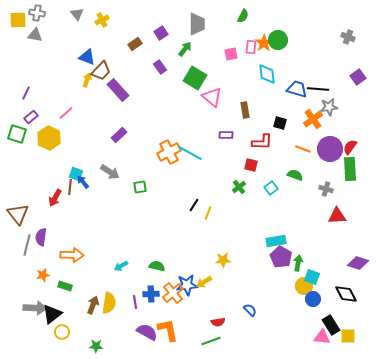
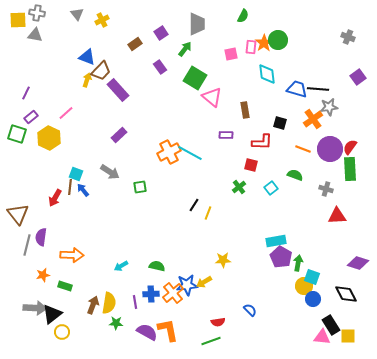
blue arrow at (83, 182): moved 8 px down
green star at (96, 346): moved 20 px right, 23 px up
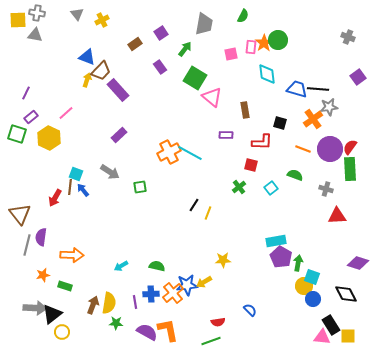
gray trapezoid at (197, 24): moved 7 px right; rotated 10 degrees clockwise
brown triangle at (18, 214): moved 2 px right
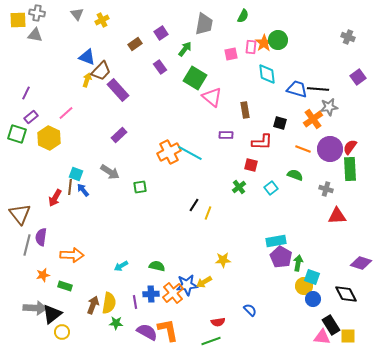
purple diamond at (358, 263): moved 3 px right
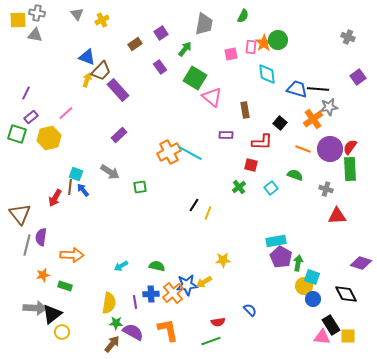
black square at (280, 123): rotated 24 degrees clockwise
yellow hexagon at (49, 138): rotated 20 degrees clockwise
brown arrow at (93, 305): moved 19 px right, 39 px down; rotated 18 degrees clockwise
purple semicircle at (147, 332): moved 14 px left
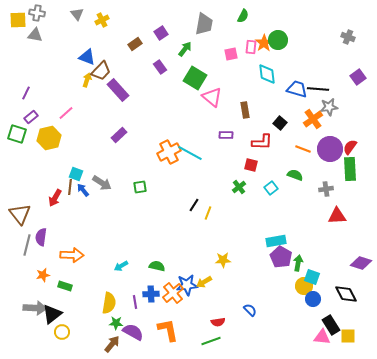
gray arrow at (110, 172): moved 8 px left, 11 px down
gray cross at (326, 189): rotated 24 degrees counterclockwise
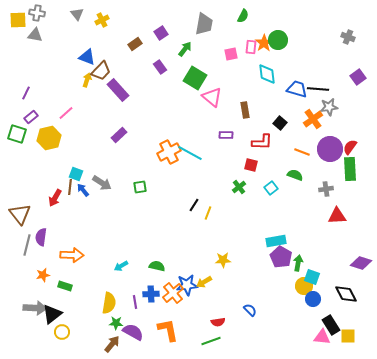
orange line at (303, 149): moved 1 px left, 3 px down
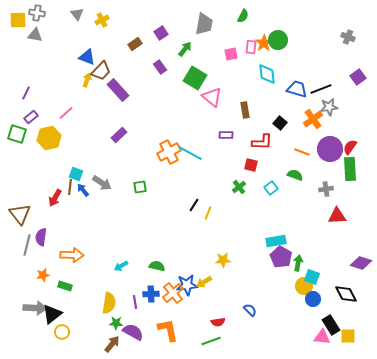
black line at (318, 89): moved 3 px right; rotated 25 degrees counterclockwise
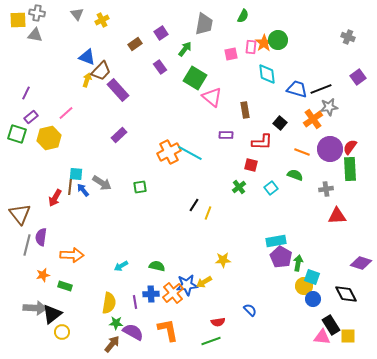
cyan square at (76, 174): rotated 16 degrees counterclockwise
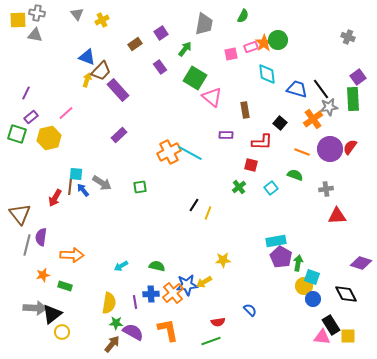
pink rectangle at (251, 47): rotated 64 degrees clockwise
black line at (321, 89): rotated 75 degrees clockwise
green rectangle at (350, 169): moved 3 px right, 70 px up
